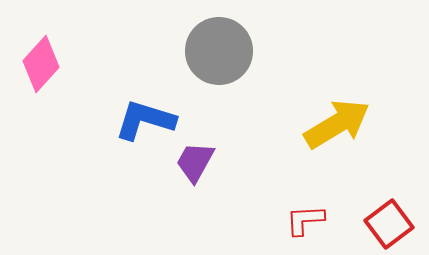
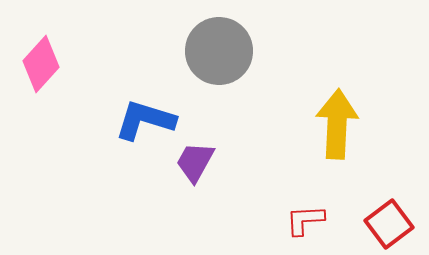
yellow arrow: rotated 56 degrees counterclockwise
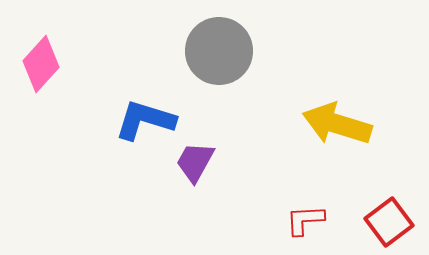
yellow arrow: rotated 76 degrees counterclockwise
red square: moved 2 px up
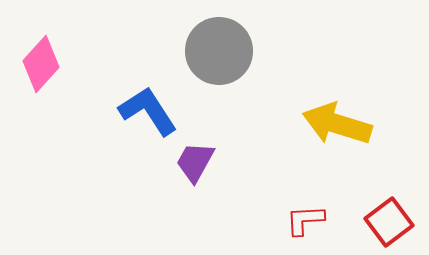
blue L-shape: moved 3 px right, 9 px up; rotated 40 degrees clockwise
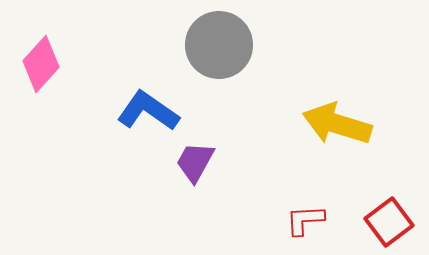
gray circle: moved 6 px up
blue L-shape: rotated 22 degrees counterclockwise
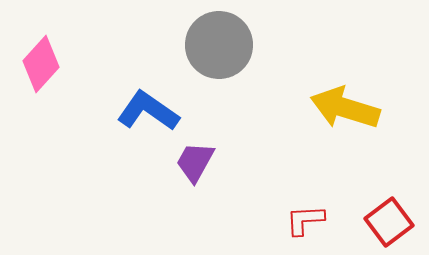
yellow arrow: moved 8 px right, 16 px up
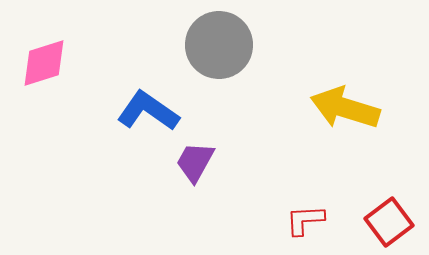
pink diamond: moved 3 px right, 1 px up; rotated 30 degrees clockwise
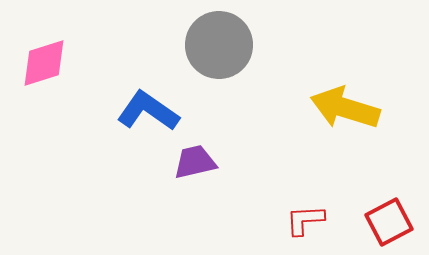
purple trapezoid: rotated 48 degrees clockwise
red square: rotated 9 degrees clockwise
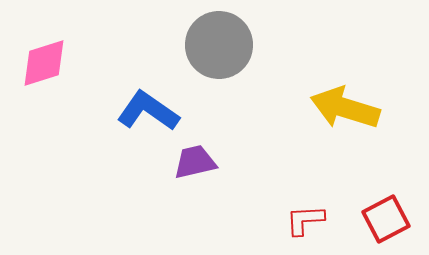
red square: moved 3 px left, 3 px up
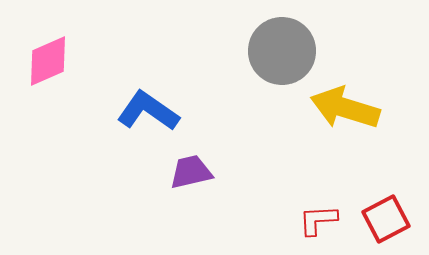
gray circle: moved 63 px right, 6 px down
pink diamond: moved 4 px right, 2 px up; rotated 6 degrees counterclockwise
purple trapezoid: moved 4 px left, 10 px down
red L-shape: moved 13 px right
